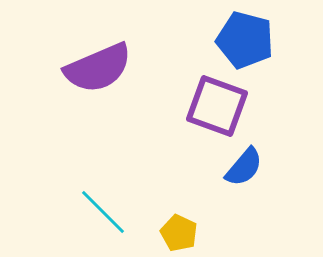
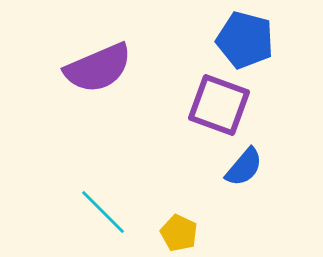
purple square: moved 2 px right, 1 px up
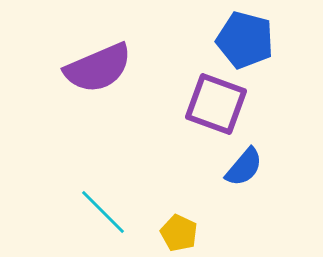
purple square: moved 3 px left, 1 px up
